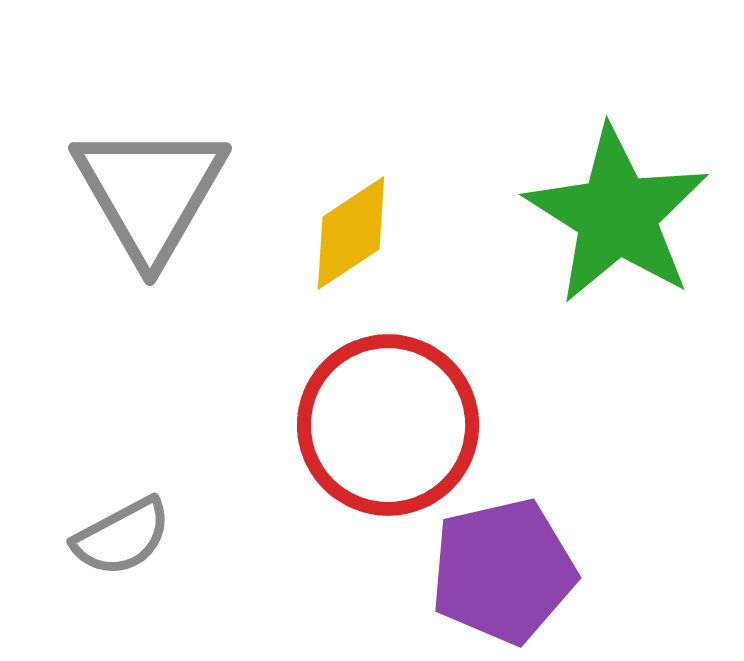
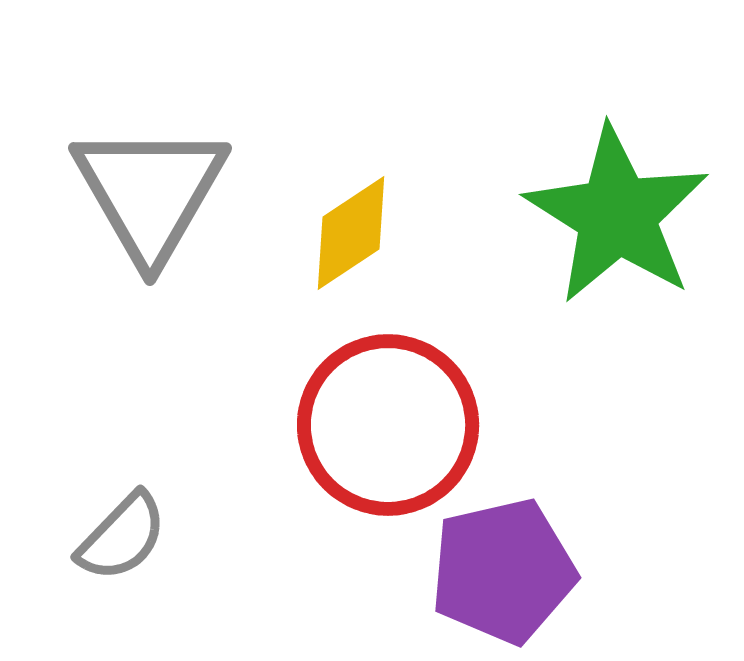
gray semicircle: rotated 18 degrees counterclockwise
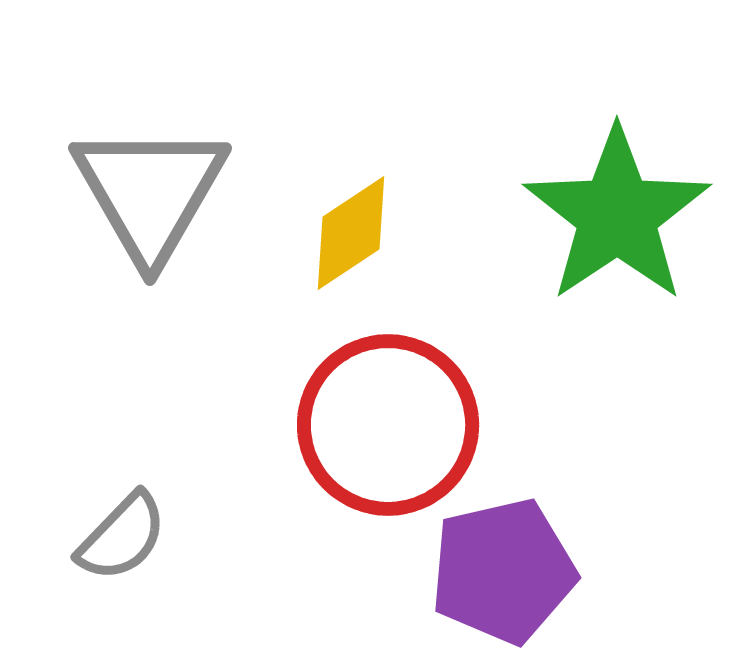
green star: rotated 6 degrees clockwise
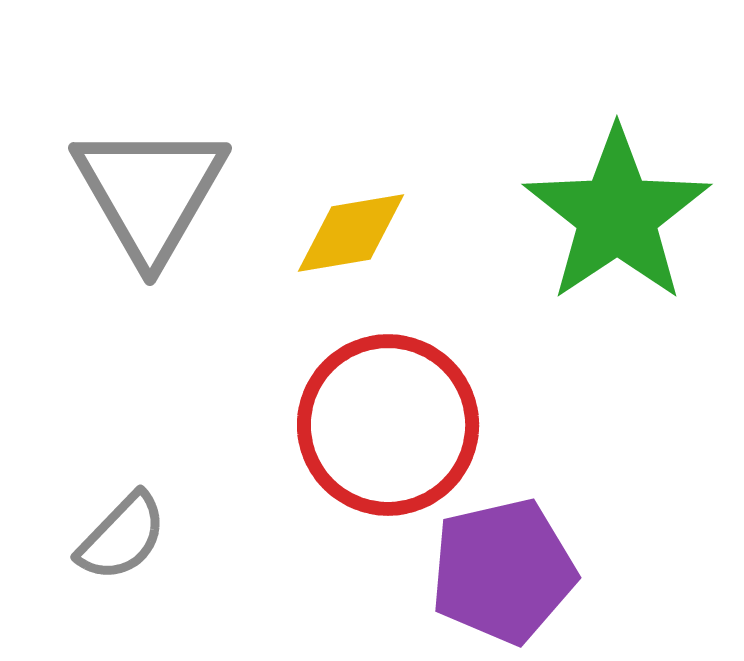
yellow diamond: rotated 24 degrees clockwise
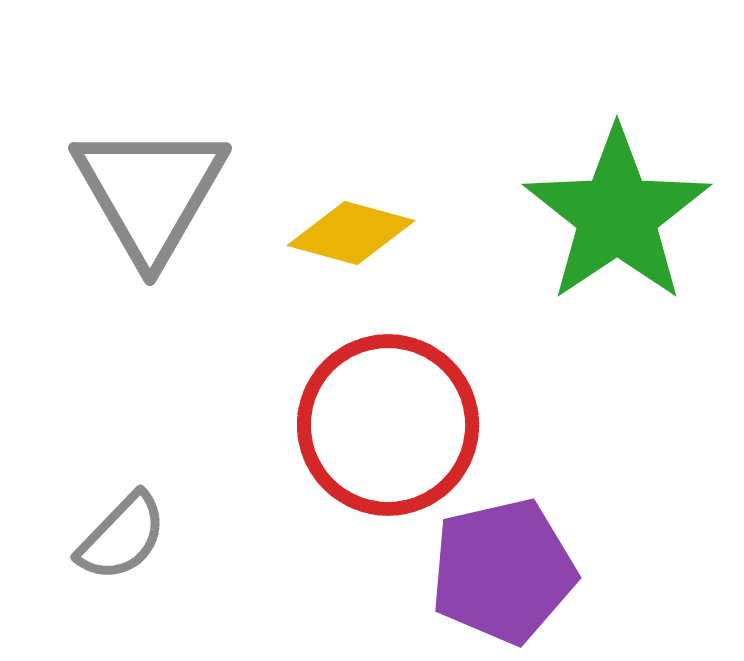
yellow diamond: rotated 25 degrees clockwise
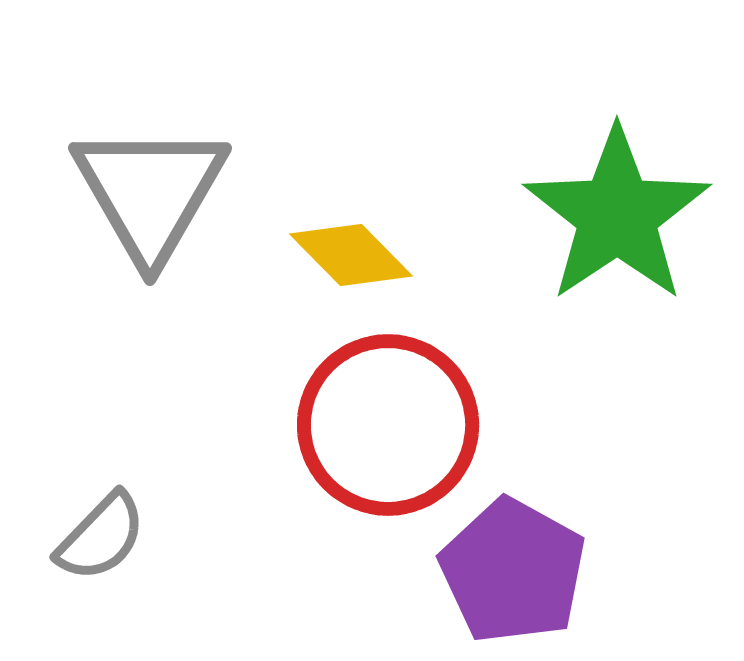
yellow diamond: moved 22 px down; rotated 30 degrees clockwise
gray semicircle: moved 21 px left
purple pentagon: moved 10 px right; rotated 30 degrees counterclockwise
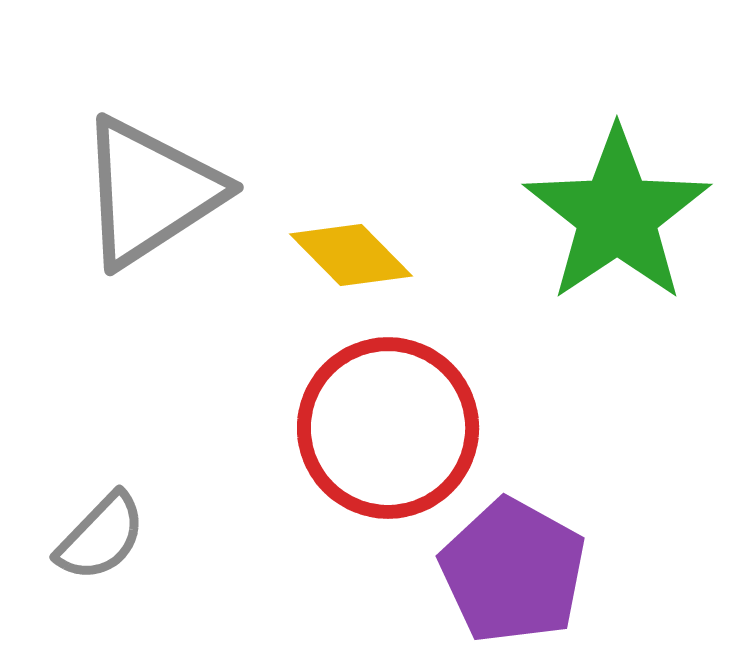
gray triangle: rotated 27 degrees clockwise
red circle: moved 3 px down
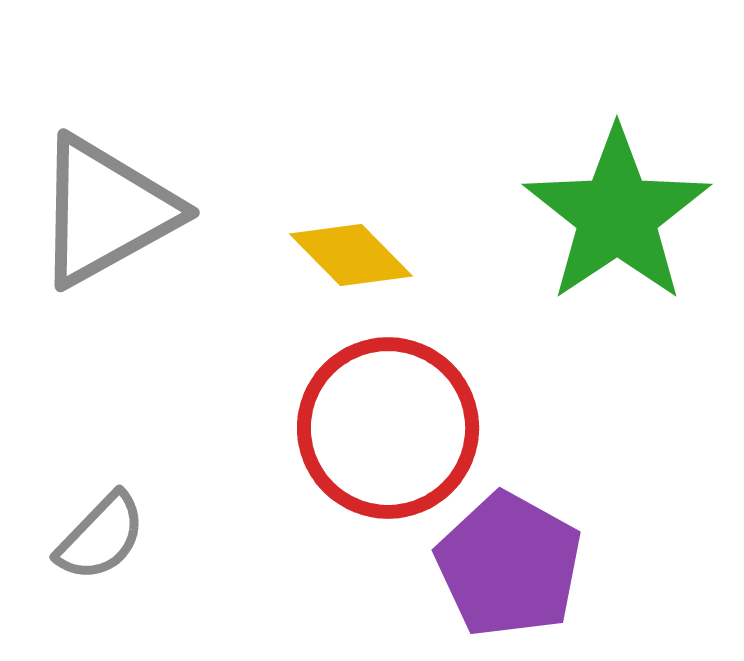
gray triangle: moved 44 px left, 19 px down; rotated 4 degrees clockwise
purple pentagon: moved 4 px left, 6 px up
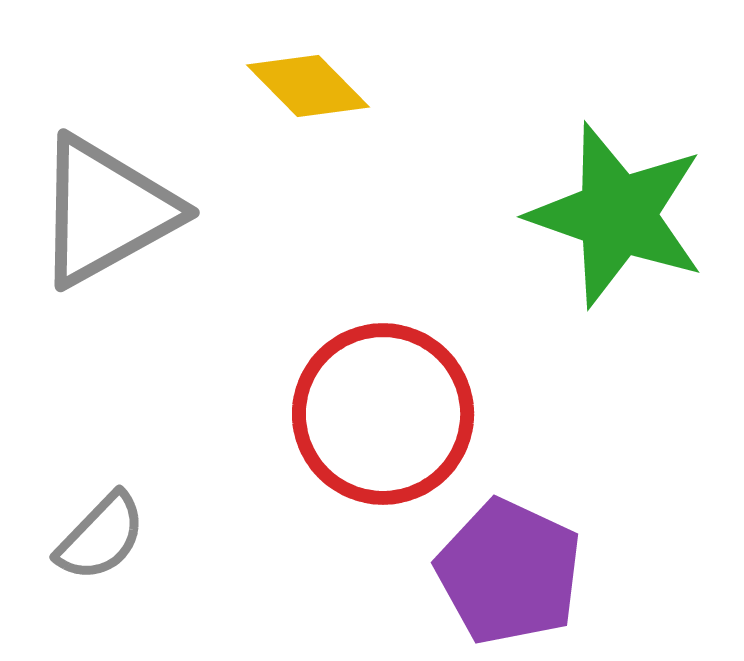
green star: rotated 19 degrees counterclockwise
yellow diamond: moved 43 px left, 169 px up
red circle: moved 5 px left, 14 px up
purple pentagon: moved 7 px down; rotated 4 degrees counterclockwise
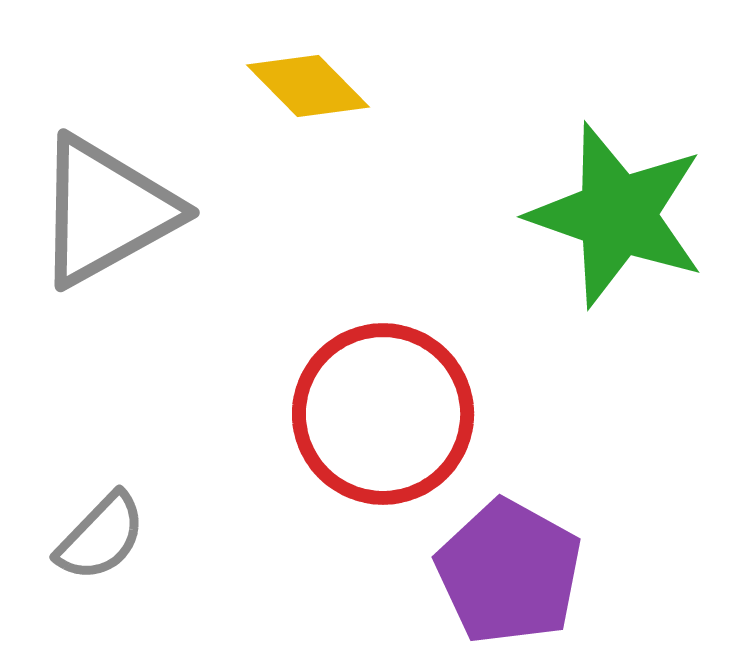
purple pentagon: rotated 4 degrees clockwise
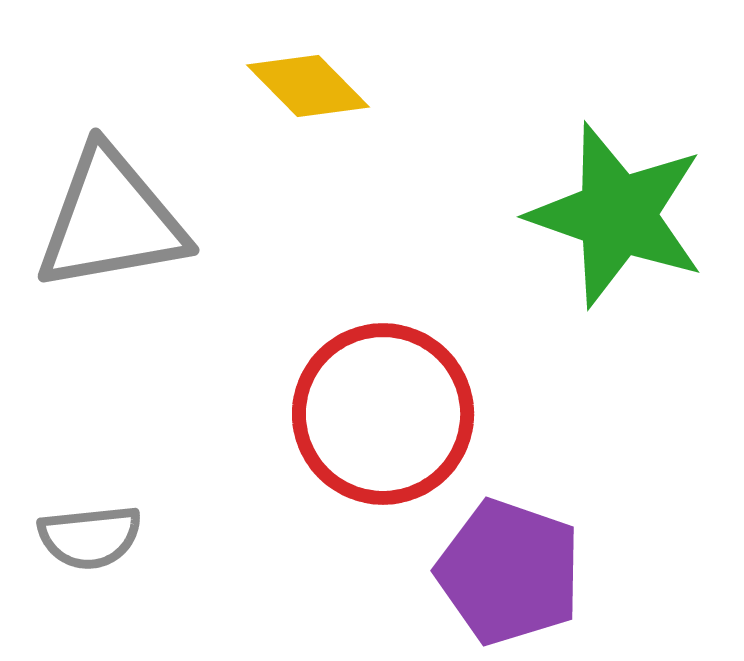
gray triangle: moved 5 px right, 9 px down; rotated 19 degrees clockwise
gray semicircle: moved 11 px left; rotated 40 degrees clockwise
purple pentagon: rotated 10 degrees counterclockwise
